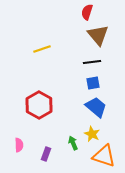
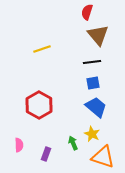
orange triangle: moved 1 px left, 1 px down
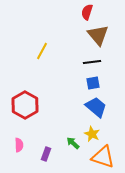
yellow line: moved 2 px down; rotated 42 degrees counterclockwise
red hexagon: moved 14 px left
green arrow: rotated 24 degrees counterclockwise
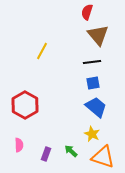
green arrow: moved 2 px left, 8 px down
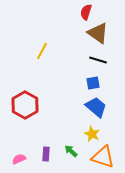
red semicircle: moved 1 px left
brown triangle: moved 2 px up; rotated 15 degrees counterclockwise
black line: moved 6 px right, 2 px up; rotated 24 degrees clockwise
pink semicircle: moved 14 px down; rotated 112 degrees counterclockwise
purple rectangle: rotated 16 degrees counterclockwise
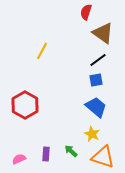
brown triangle: moved 5 px right
black line: rotated 54 degrees counterclockwise
blue square: moved 3 px right, 3 px up
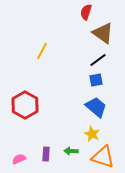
green arrow: rotated 40 degrees counterclockwise
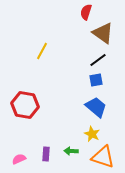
red hexagon: rotated 20 degrees counterclockwise
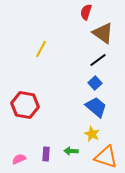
yellow line: moved 1 px left, 2 px up
blue square: moved 1 px left, 3 px down; rotated 32 degrees counterclockwise
orange triangle: moved 3 px right
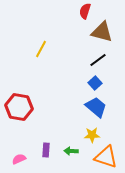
red semicircle: moved 1 px left, 1 px up
brown triangle: moved 1 px left, 1 px up; rotated 20 degrees counterclockwise
red hexagon: moved 6 px left, 2 px down
yellow star: moved 1 px down; rotated 28 degrees counterclockwise
purple rectangle: moved 4 px up
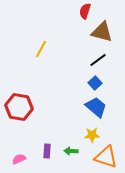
purple rectangle: moved 1 px right, 1 px down
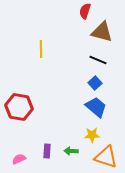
yellow line: rotated 30 degrees counterclockwise
black line: rotated 60 degrees clockwise
